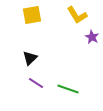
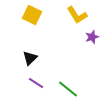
yellow square: rotated 36 degrees clockwise
purple star: rotated 24 degrees clockwise
green line: rotated 20 degrees clockwise
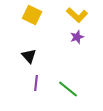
yellow L-shape: rotated 15 degrees counterclockwise
purple star: moved 15 px left
black triangle: moved 1 px left, 2 px up; rotated 28 degrees counterclockwise
purple line: rotated 63 degrees clockwise
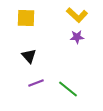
yellow square: moved 6 px left, 3 px down; rotated 24 degrees counterclockwise
purple star: rotated 16 degrees clockwise
purple line: rotated 63 degrees clockwise
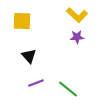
yellow square: moved 4 px left, 3 px down
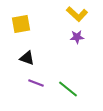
yellow L-shape: moved 1 px up
yellow square: moved 1 px left, 3 px down; rotated 12 degrees counterclockwise
black triangle: moved 2 px left, 2 px down; rotated 28 degrees counterclockwise
purple line: rotated 42 degrees clockwise
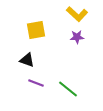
yellow square: moved 15 px right, 6 px down
black triangle: moved 2 px down
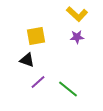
yellow square: moved 6 px down
purple line: moved 2 px right, 1 px up; rotated 63 degrees counterclockwise
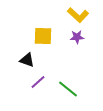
yellow L-shape: moved 1 px right, 1 px down
yellow square: moved 7 px right; rotated 12 degrees clockwise
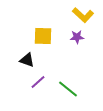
yellow L-shape: moved 5 px right
